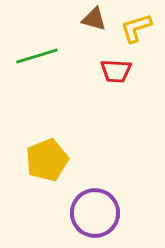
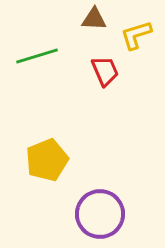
brown triangle: rotated 12 degrees counterclockwise
yellow L-shape: moved 7 px down
red trapezoid: moved 11 px left; rotated 116 degrees counterclockwise
purple circle: moved 5 px right, 1 px down
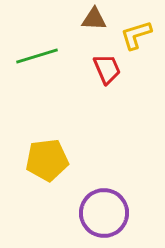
red trapezoid: moved 2 px right, 2 px up
yellow pentagon: rotated 15 degrees clockwise
purple circle: moved 4 px right, 1 px up
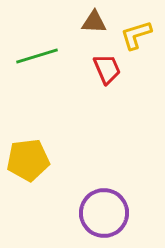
brown triangle: moved 3 px down
yellow pentagon: moved 19 px left
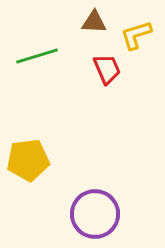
purple circle: moved 9 px left, 1 px down
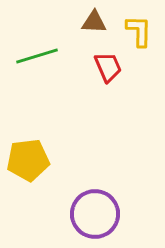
yellow L-shape: moved 3 px right, 4 px up; rotated 108 degrees clockwise
red trapezoid: moved 1 px right, 2 px up
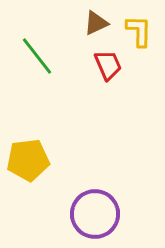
brown triangle: moved 2 px right, 1 px down; rotated 28 degrees counterclockwise
green line: rotated 69 degrees clockwise
red trapezoid: moved 2 px up
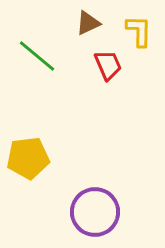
brown triangle: moved 8 px left
green line: rotated 12 degrees counterclockwise
yellow pentagon: moved 2 px up
purple circle: moved 2 px up
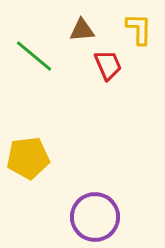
brown triangle: moved 6 px left, 7 px down; rotated 20 degrees clockwise
yellow L-shape: moved 2 px up
green line: moved 3 px left
purple circle: moved 5 px down
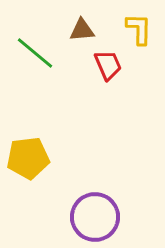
green line: moved 1 px right, 3 px up
